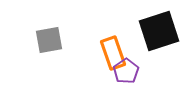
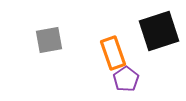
purple pentagon: moved 8 px down
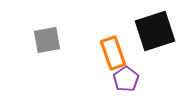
black square: moved 4 px left
gray square: moved 2 px left
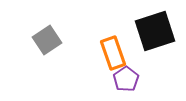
gray square: rotated 24 degrees counterclockwise
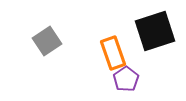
gray square: moved 1 px down
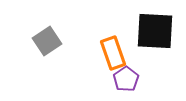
black square: rotated 21 degrees clockwise
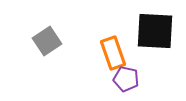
purple pentagon: rotated 25 degrees counterclockwise
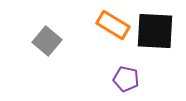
gray square: rotated 16 degrees counterclockwise
orange rectangle: moved 28 px up; rotated 40 degrees counterclockwise
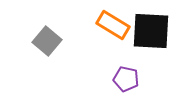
black square: moved 4 px left
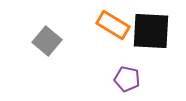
purple pentagon: moved 1 px right
